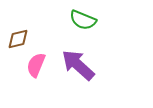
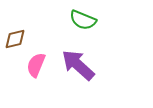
brown diamond: moved 3 px left
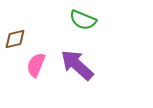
purple arrow: moved 1 px left
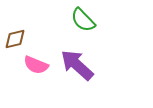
green semicircle: rotated 24 degrees clockwise
pink semicircle: rotated 90 degrees counterclockwise
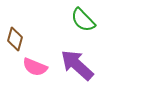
brown diamond: rotated 60 degrees counterclockwise
pink semicircle: moved 1 px left, 2 px down
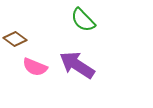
brown diamond: rotated 70 degrees counterclockwise
purple arrow: rotated 9 degrees counterclockwise
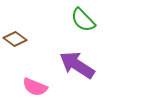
pink semicircle: moved 20 px down
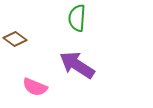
green semicircle: moved 6 px left, 2 px up; rotated 48 degrees clockwise
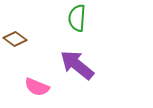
purple arrow: rotated 6 degrees clockwise
pink semicircle: moved 2 px right
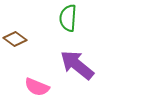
green semicircle: moved 9 px left
